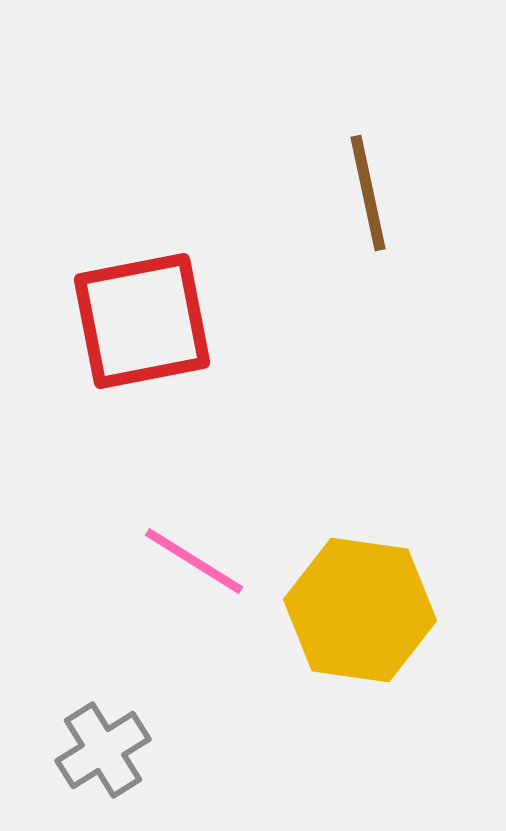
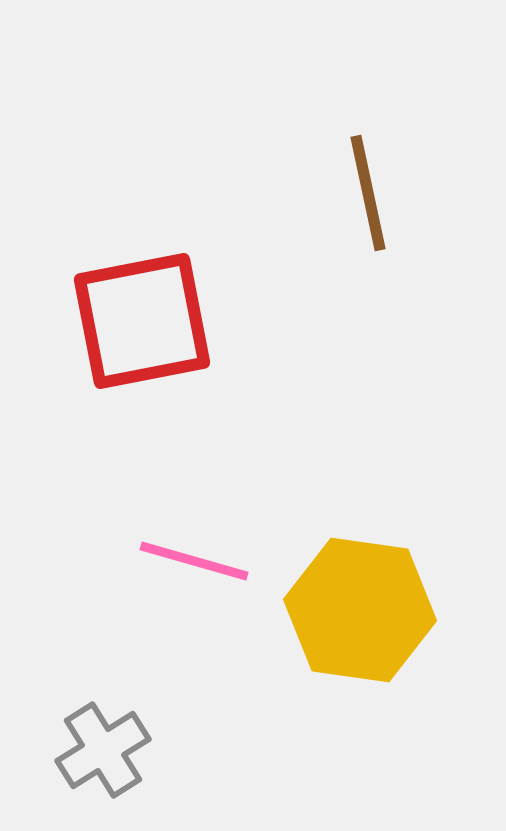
pink line: rotated 16 degrees counterclockwise
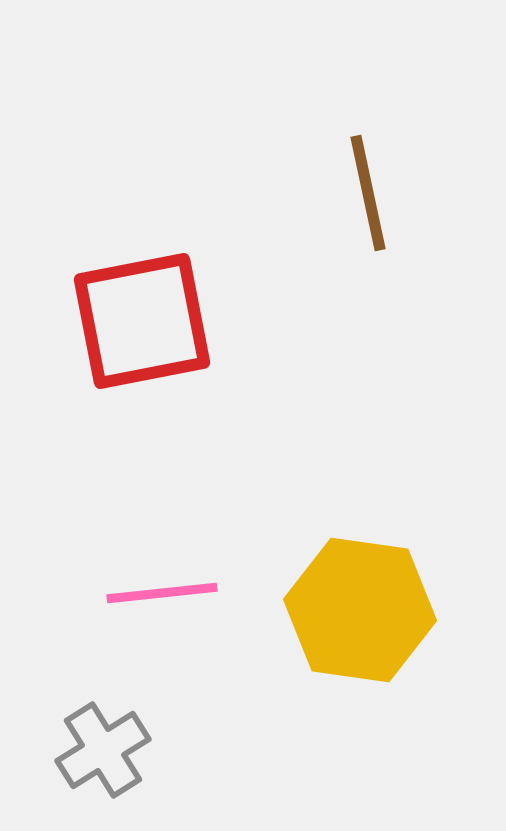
pink line: moved 32 px left, 32 px down; rotated 22 degrees counterclockwise
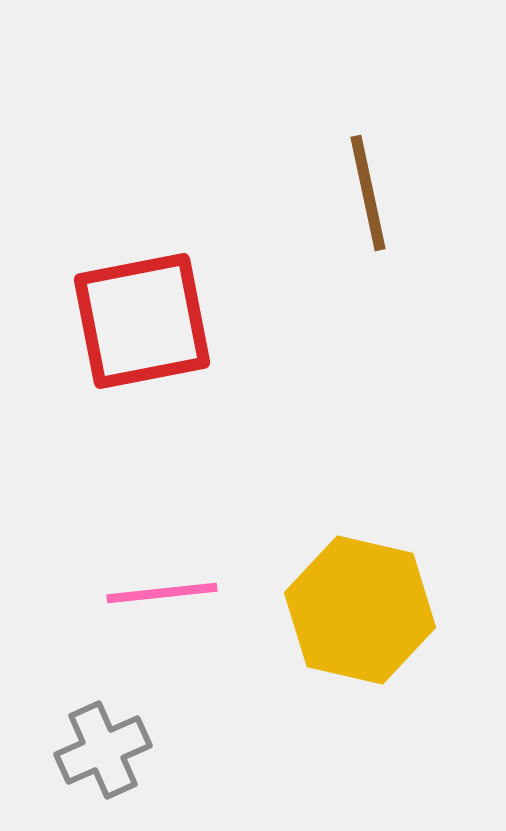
yellow hexagon: rotated 5 degrees clockwise
gray cross: rotated 8 degrees clockwise
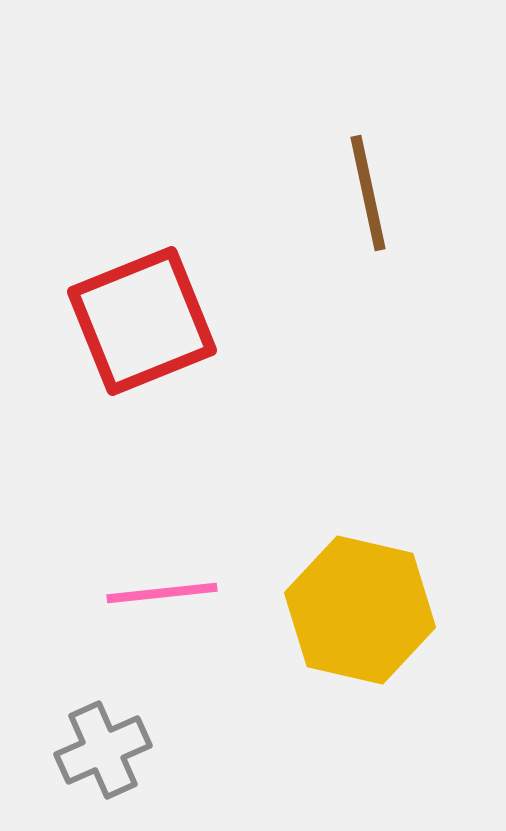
red square: rotated 11 degrees counterclockwise
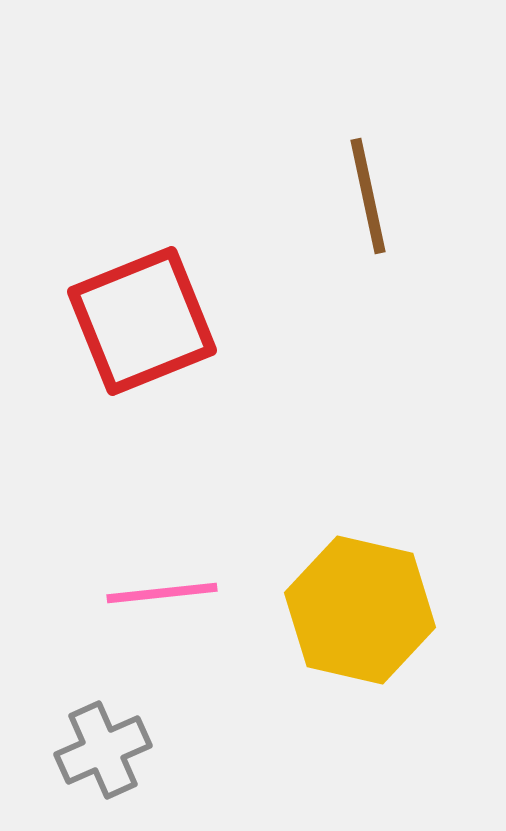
brown line: moved 3 px down
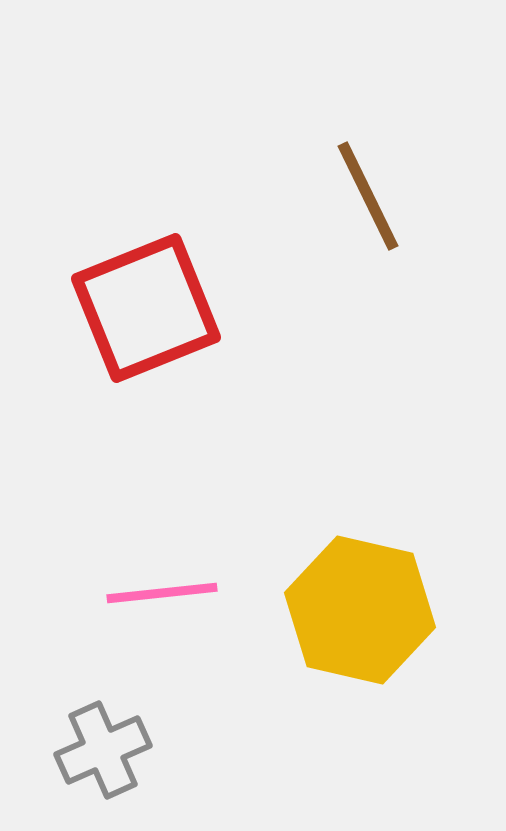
brown line: rotated 14 degrees counterclockwise
red square: moved 4 px right, 13 px up
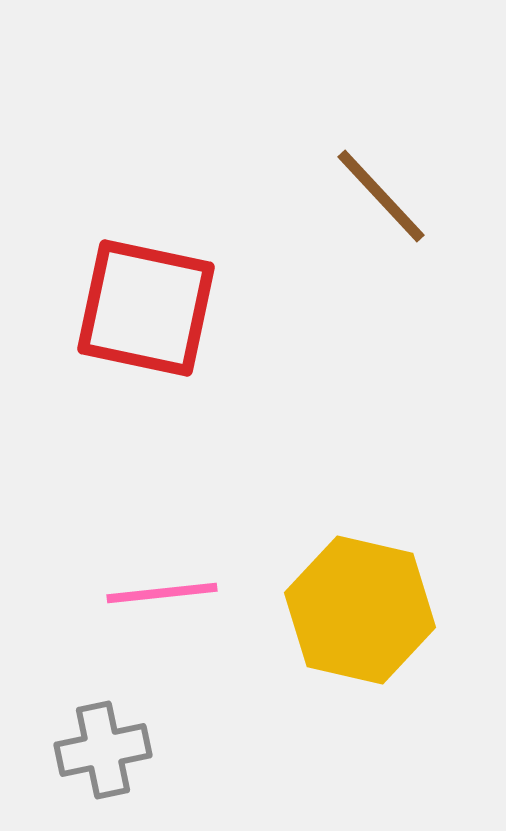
brown line: moved 13 px right; rotated 17 degrees counterclockwise
red square: rotated 34 degrees clockwise
gray cross: rotated 12 degrees clockwise
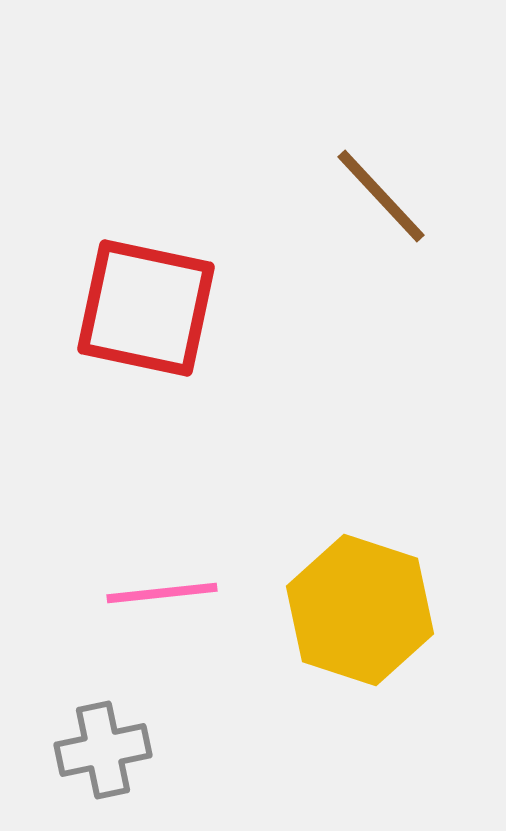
yellow hexagon: rotated 5 degrees clockwise
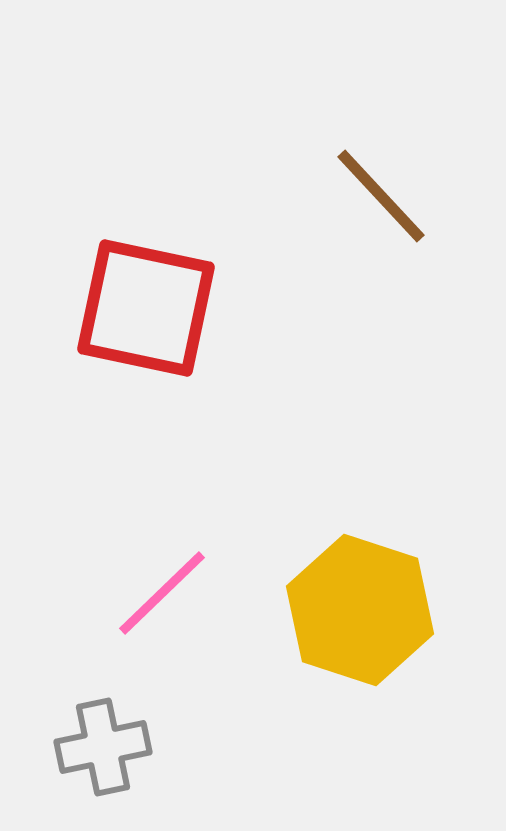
pink line: rotated 38 degrees counterclockwise
gray cross: moved 3 px up
